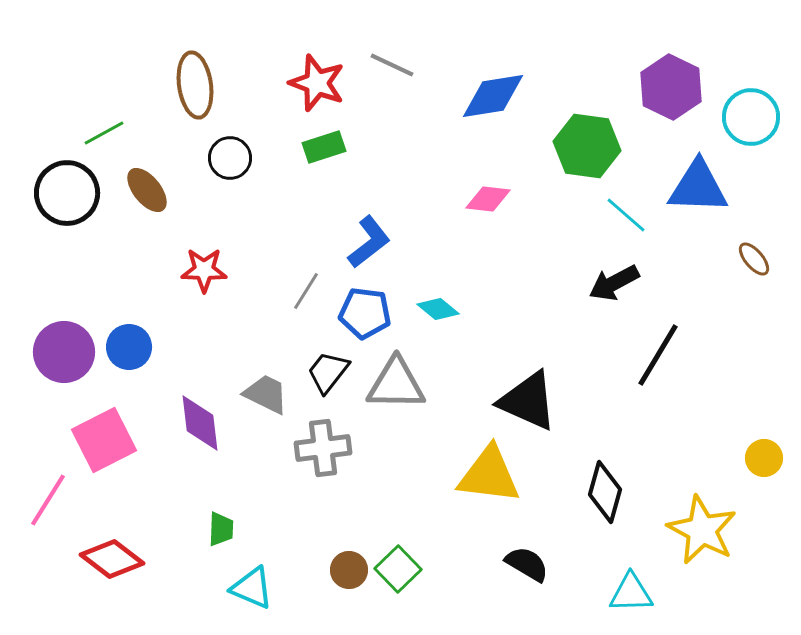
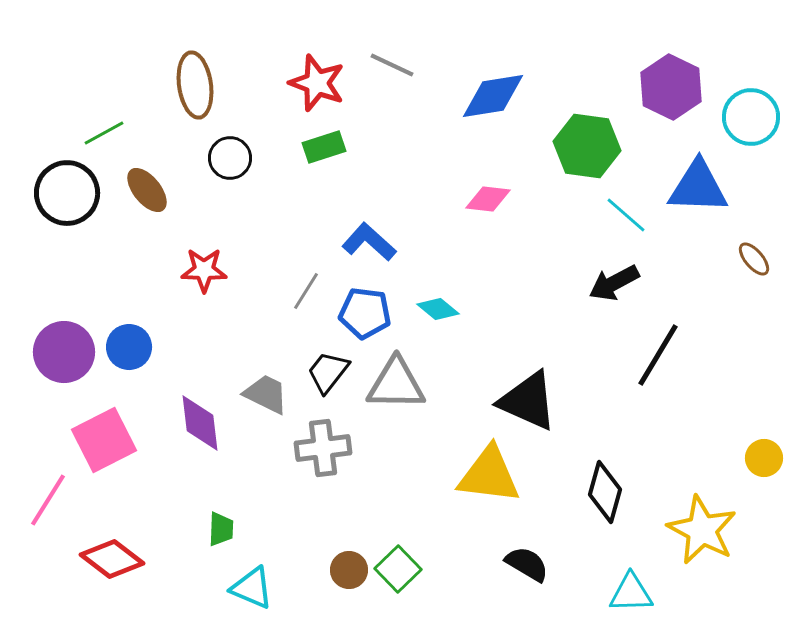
blue L-shape at (369, 242): rotated 100 degrees counterclockwise
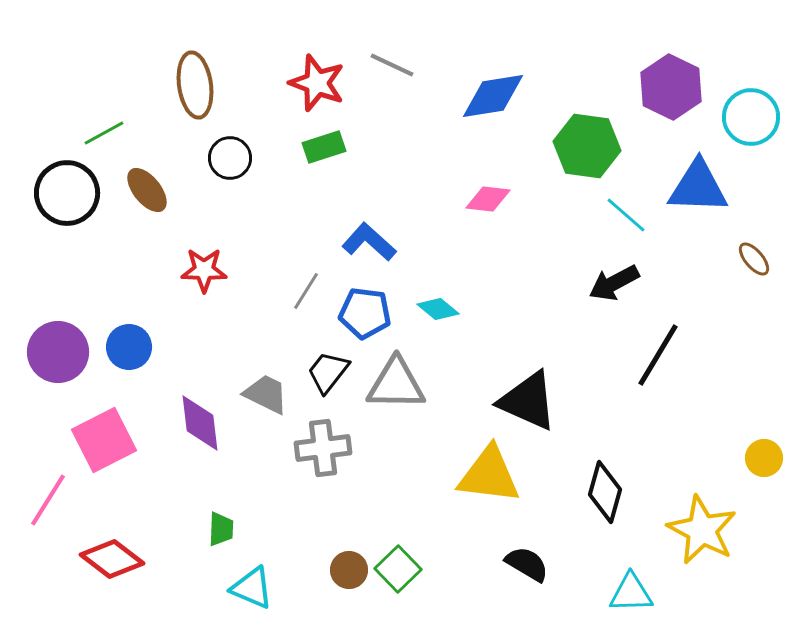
purple circle at (64, 352): moved 6 px left
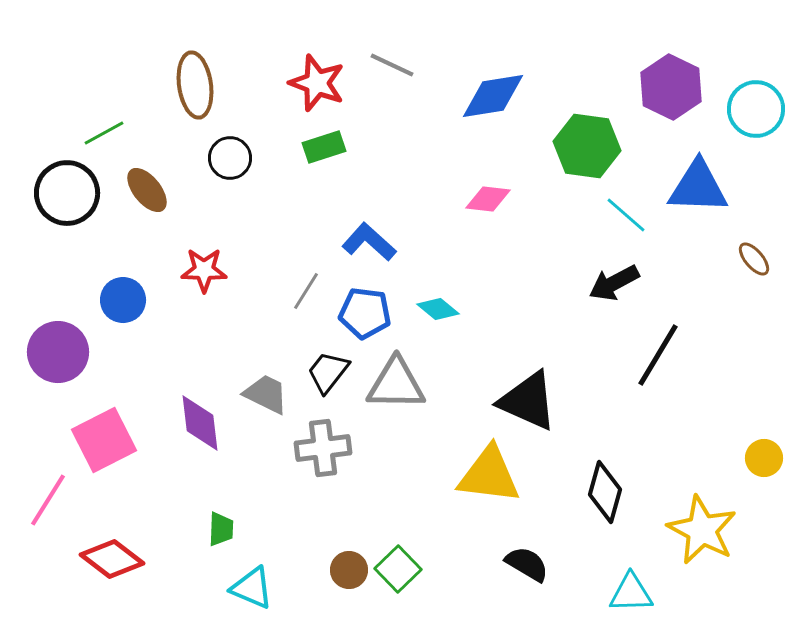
cyan circle at (751, 117): moved 5 px right, 8 px up
blue circle at (129, 347): moved 6 px left, 47 px up
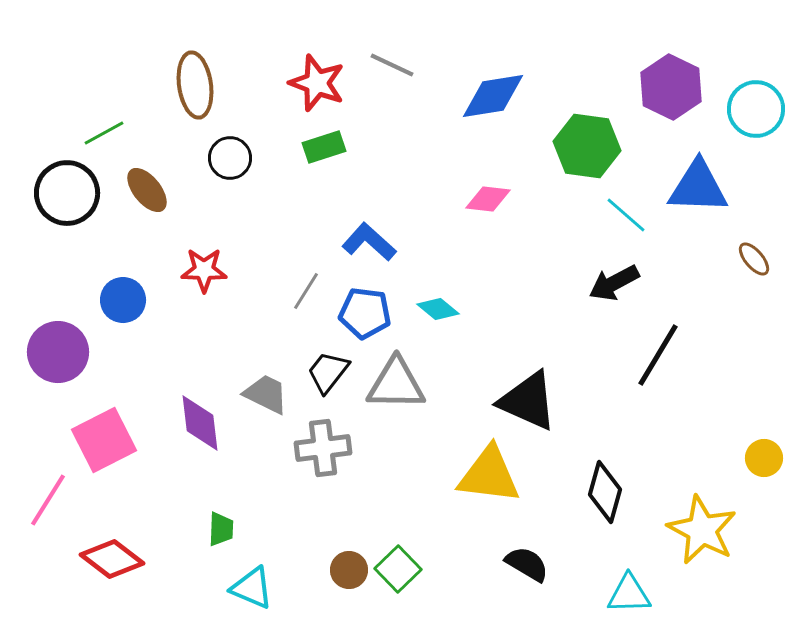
cyan triangle at (631, 593): moved 2 px left, 1 px down
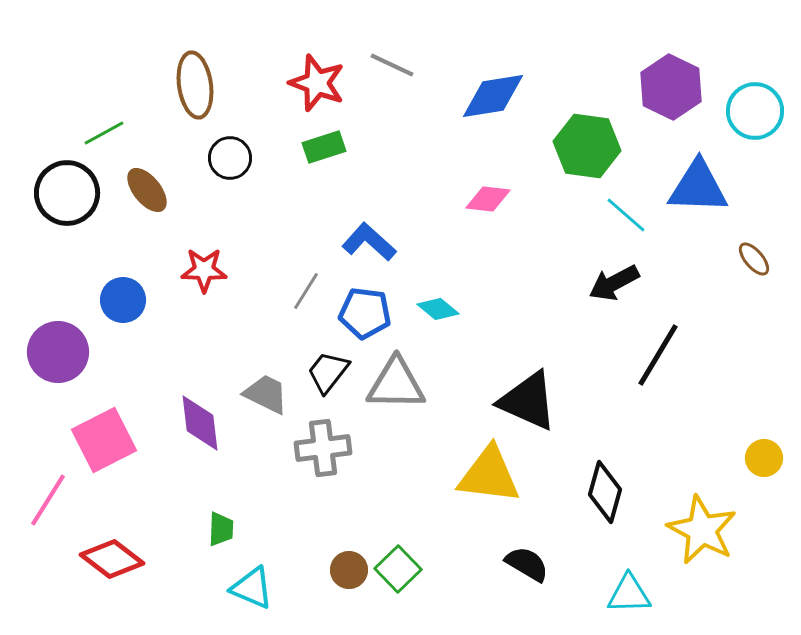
cyan circle at (756, 109): moved 1 px left, 2 px down
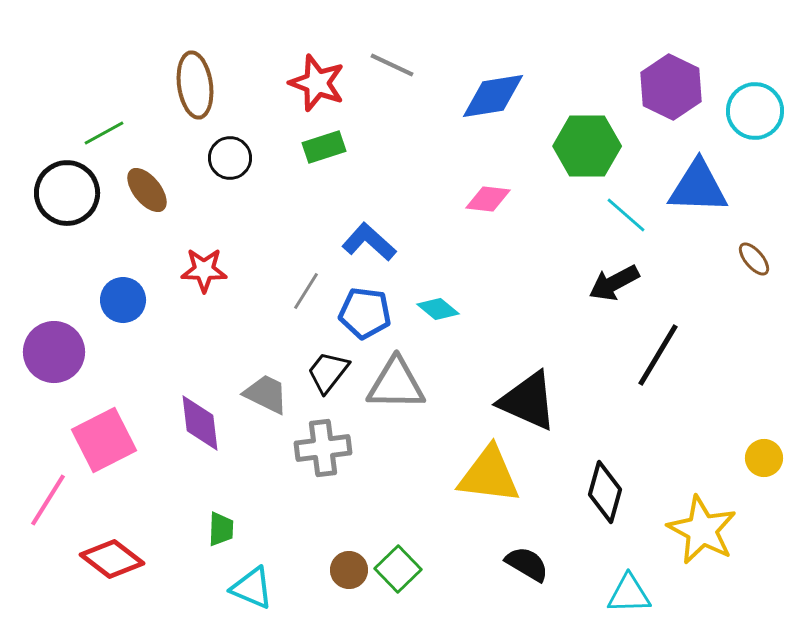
green hexagon at (587, 146): rotated 8 degrees counterclockwise
purple circle at (58, 352): moved 4 px left
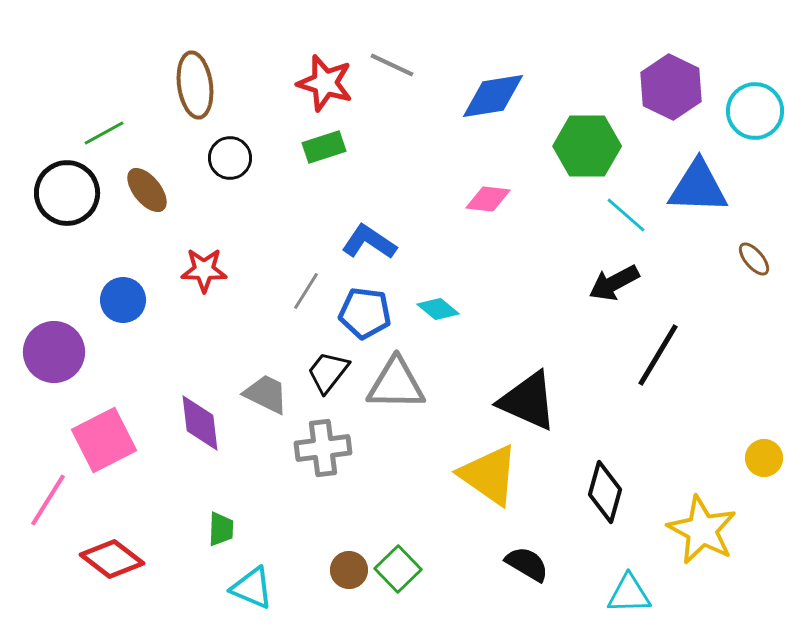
red star at (317, 83): moved 8 px right; rotated 4 degrees counterclockwise
blue L-shape at (369, 242): rotated 8 degrees counterclockwise
yellow triangle at (489, 475): rotated 28 degrees clockwise
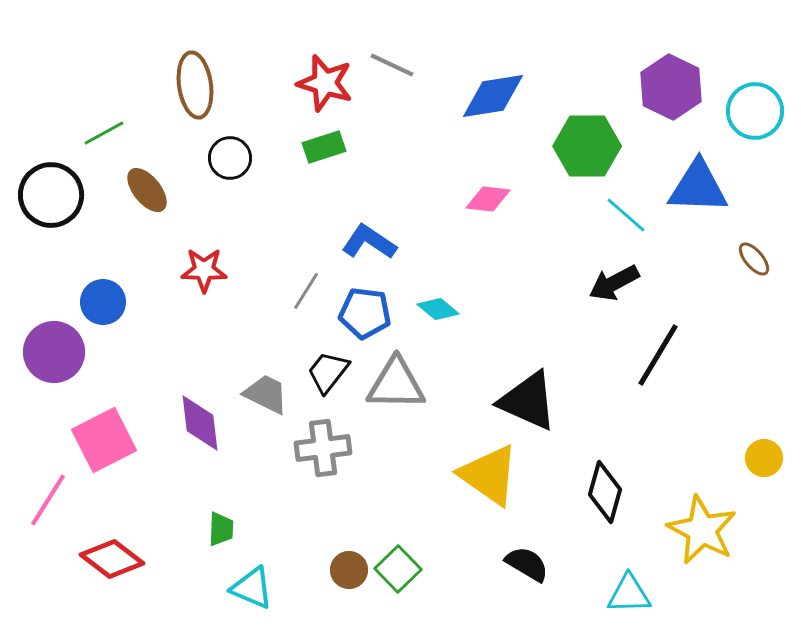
black circle at (67, 193): moved 16 px left, 2 px down
blue circle at (123, 300): moved 20 px left, 2 px down
